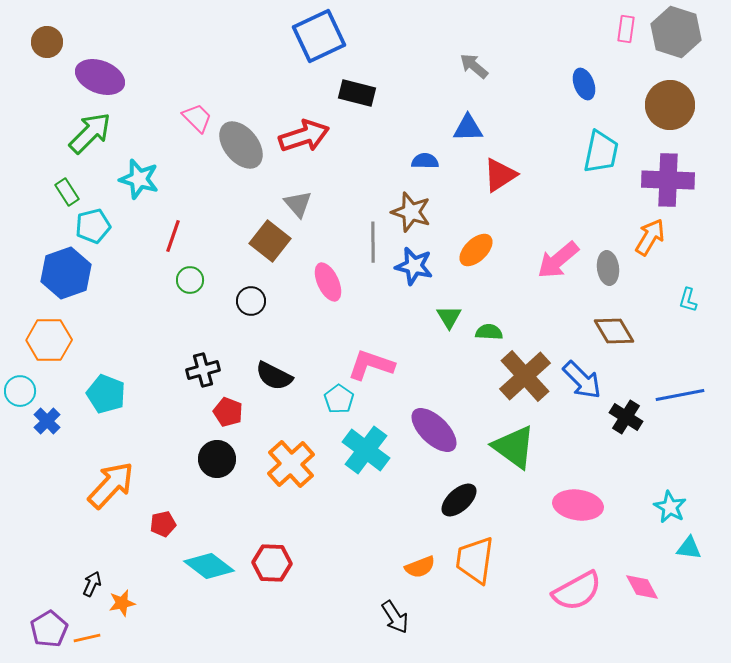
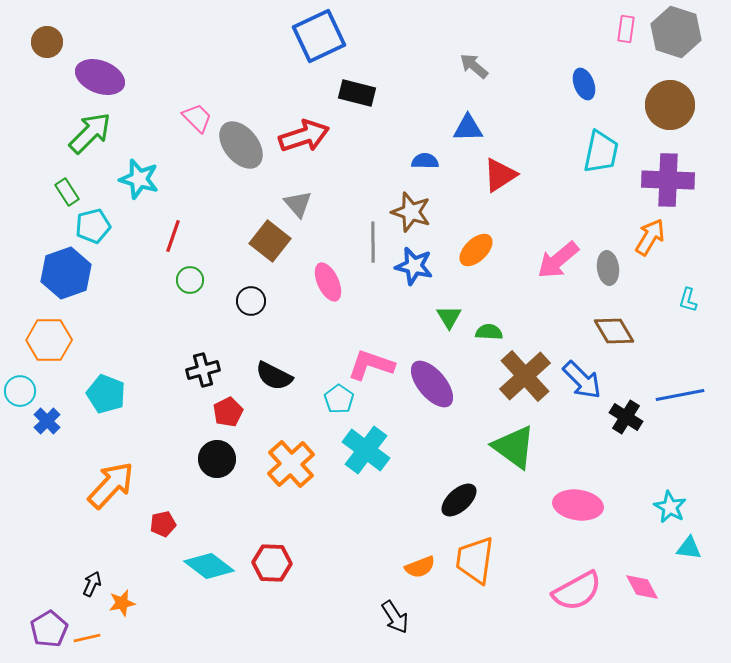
red pentagon at (228, 412): rotated 24 degrees clockwise
purple ellipse at (434, 430): moved 2 px left, 46 px up; rotated 6 degrees clockwise
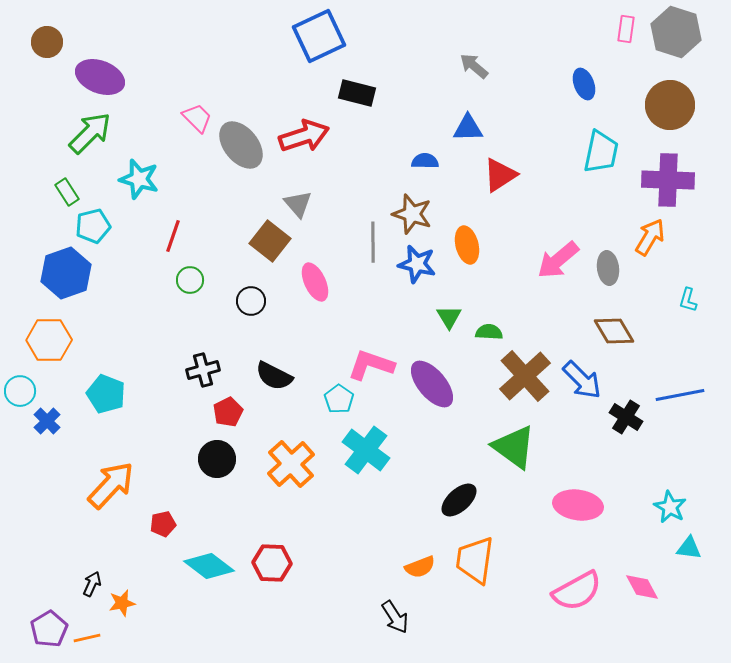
brown star at (411, 212): moved 1 px right, 2 px down
orange ellipse at (476, 250): moved 9 px left, 5 px up; rotated 60 degrees counterclockwise
blue star at (414, 266): moved 3 px right, 2 px up
pink ellipse at (328, 282): moved 13 px left
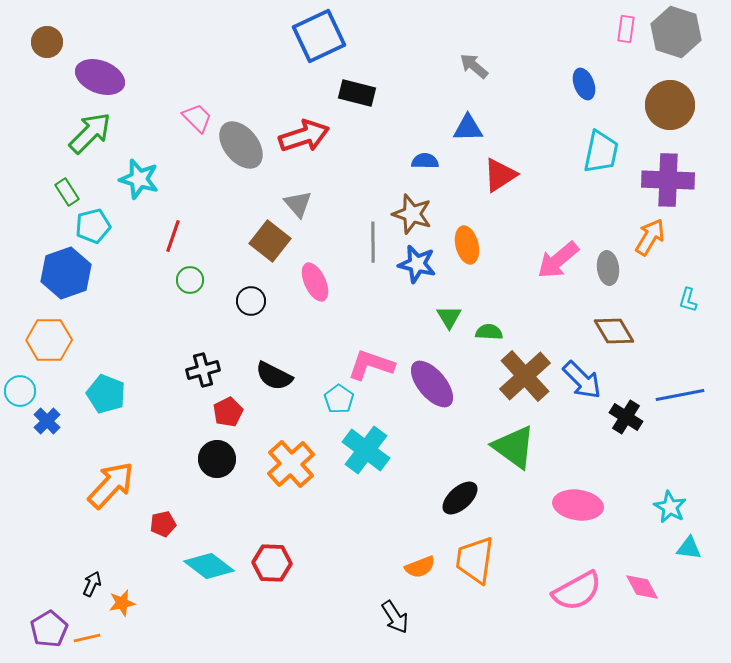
black ellipse at (459, 500): moved 1 px right, 2 px up
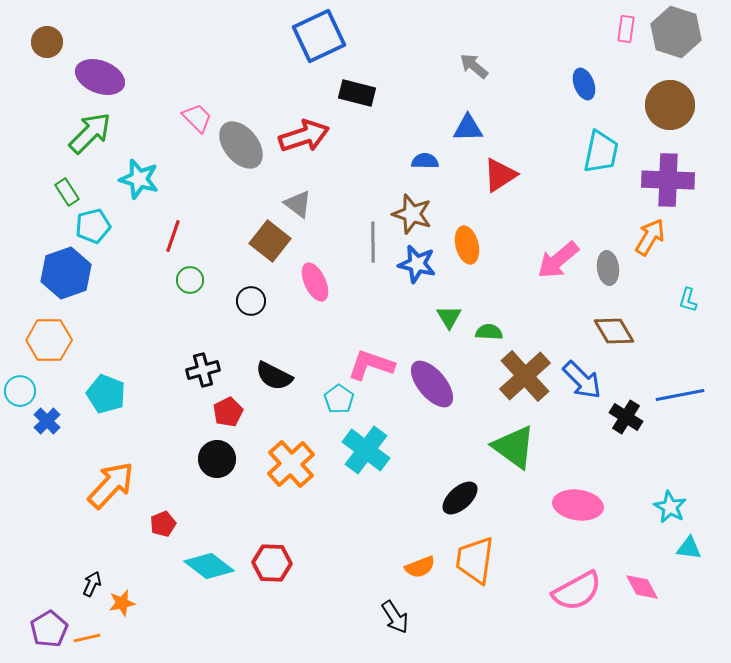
gray triangle at (298, 204): rotated 12 degrees counterclockwise
red pentagon at (163, 524): rotated 10 degrees counterclockwise
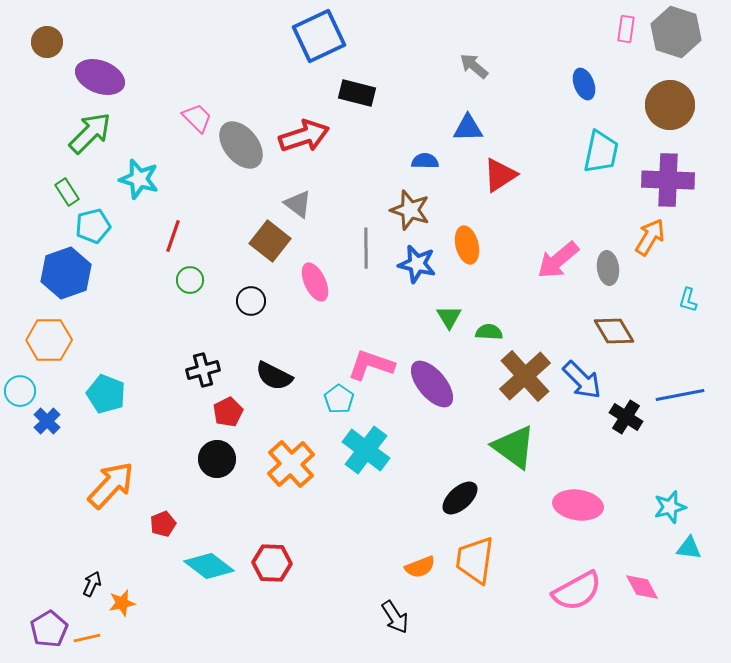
brown star at (412, 214): moved 2 px left, 4 px up
gray line at (373, 242): moved 7 px left, 6 px down
cyan star at (670, 507): rotated 28 degrees clockwise
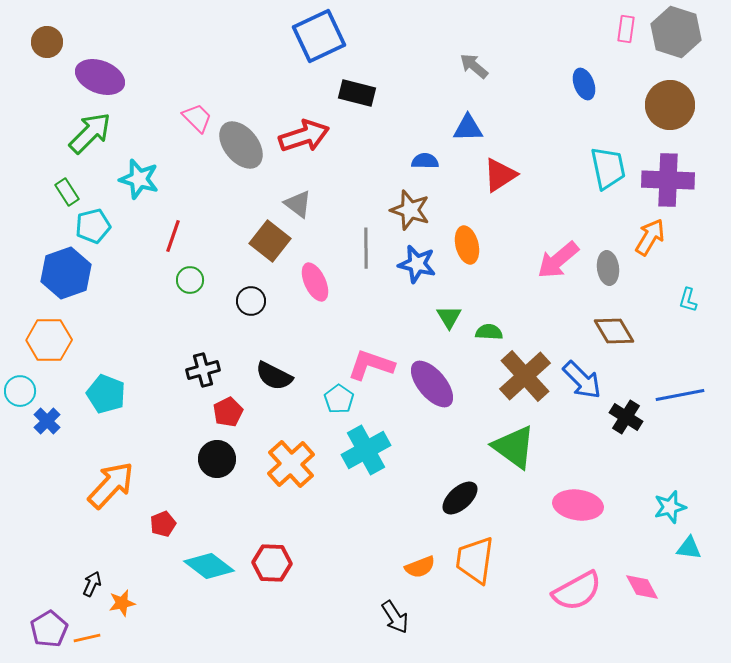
cyan trapezoid at (601, 152): moved 7 px right, 16 px down; rotated 24 degrees counterclockwise
cyan cross at (366, 450): rotated 24 degrees clockwise
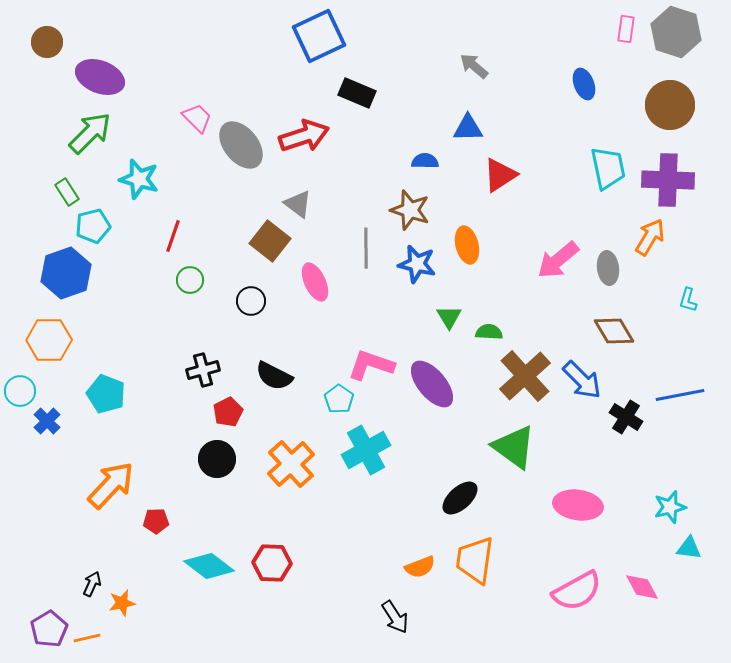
black rectangle at (357, 93): rotated 9 degrees clockwise
red pentagon at (163, 524): moved 7 px left, 3 px up; rotated 20 degrees clockwise
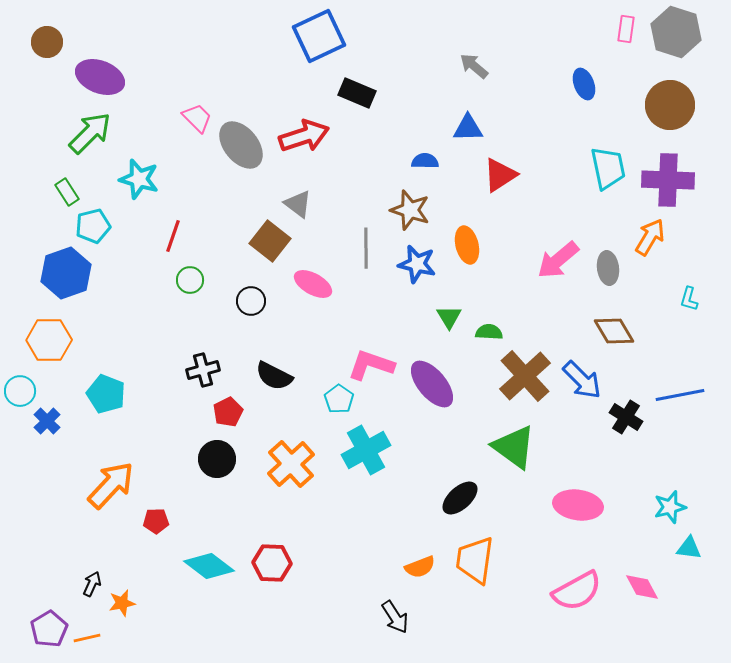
pink ellipse at (315, 282): moved 2 px left, 2 px down; rotated 36 degrees counterclockwise
cyan L-shape at (688, 300): moved 1 px right, 1 px up
